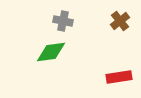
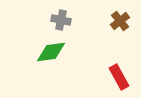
gray cross: moved 2 px left, 1 px up
red rectangle: rotated 70 degrees clockwise
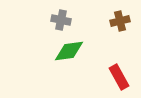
brown cross: rotated 24 degrees clockwise
green diamond: moved 18 px right, 1 px up
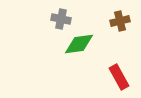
gray cross: moved 1 px up
green diamond: moved 10 px right, 7 px up
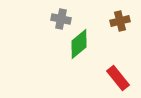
green diamond: rotated 32 degrees counterclockwise
red rectangle: moved 1 px left, 1 px down; rotated 10 degrees counterclockwise
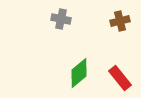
green diamond: moved 29 px down
red rectangle: moved 2 px right
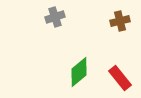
gray cross: moved 6 px left, 2 px up; rotated 30 degrees counterclockwise
green diamond: moved 1 px up
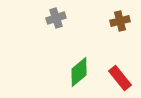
gray cross: moved 1 px right, 1 px down
